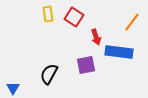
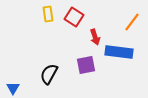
red arrow: moved 1 px left
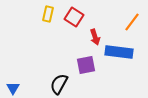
yellow rectangle: rotated 21 degrees clockwise
black semicircle: moved 10 px right, 10 px down
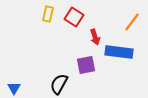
blue triangle: moved 1 px right
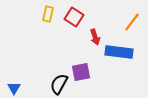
purple square: moved 5 px left, 7 px down
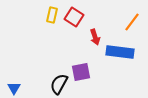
yellow rectangle: moved 4 px right, 1 px down
blue rectangle: moved 1 px right
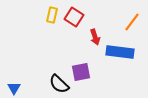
black semicircle: rotated 75 degrees counterclockwise
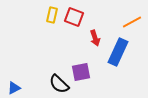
red square: rotated 12 degrees counterclockwise
orange line: rotated 24 degrees clockwise
red arrow: moved 1 px down
blue rectangle: moved 2 px left; rotated 72 degrees counterclockwise
blue triangle: rotated 32 degrees clockwise
